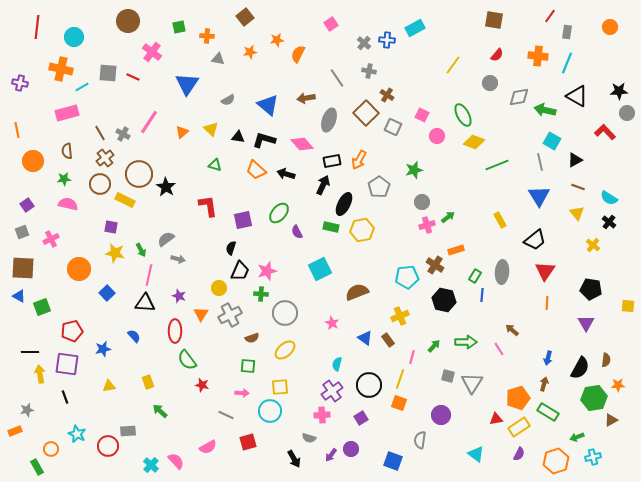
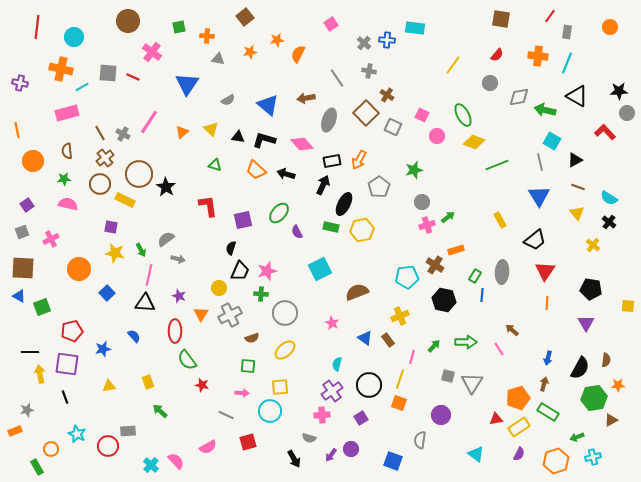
brown square at (494, 20): moved 7 px right, 1 px up
cyan rectangle at (415, 28): rotated 36 degrees clockwise
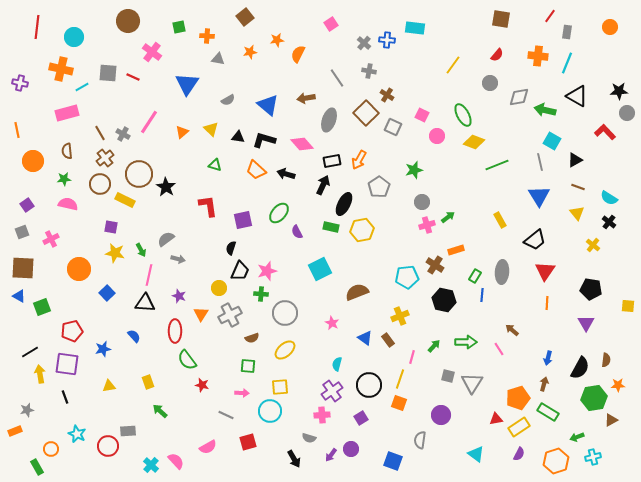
black line at (30, 352): rotated 30 degrees counterclockwise
